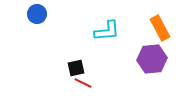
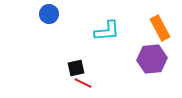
blue circle: moved 12 px right
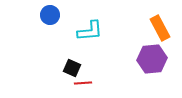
blue circle: moved 1 px right, 1 px down
cyan L-shape: moved 17 px left
black square: moved 4 px left; rotated 36 degrees clockwise
red line: rotated 30 degrees counterclockwise
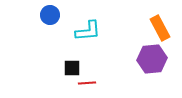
cyan L-shape: moved 2 px left
black square: rotated 24 degrees counterclockwise
red line: moved 4 px right
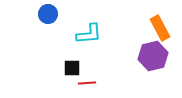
blue circle: moved 2 px left, 1 px up
cyan L-shape: moved 1 px right, 3 px down
purple hexagon: moved 1 px right, 3 px up; rotated 8 degrees counterclockwise
